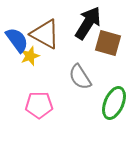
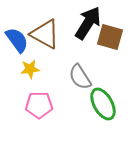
brown square: moved 2 px right, 6 px up
yellow star: moved 13 px down; rotated 12 degrees clockwise
green ellipse: moved 11 px left, 1 px down; rotated 52 degrees counterclockwise
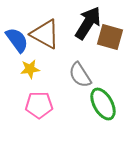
gray semicircle: moved 2 px up
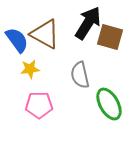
gray semicircle: rotated 20 degrees clockwise
green ellipse: moved 6 px right
